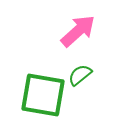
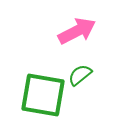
pink arrow: moved 1 px left; rotated 15 degrees clockwise
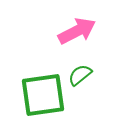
green square: rotated 18 degrees counterclockwise
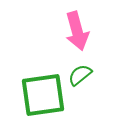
pink arrow: rotated 102 degrees clockwise
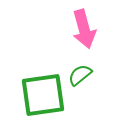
pink arrow: moved 7 px right, 2 px up
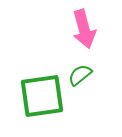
green square: moved 1 px left, 1 px down
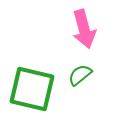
green square: moved 10 px left, 7 px up; rotated 21 degrees clockwise
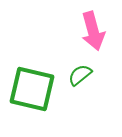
pink arrow: moved 9 px right, 2 px down
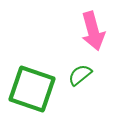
green square: rotated 6 degrees clockwise
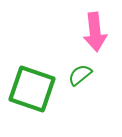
pink arrow: moved 2 px right, 1 px down; rotated 9 degrees clockwise
